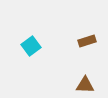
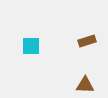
cyan square: rotated 36 degrees clockwise
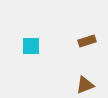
brown triangle: rotated 24 degrees counterclockwise
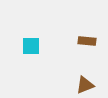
brown rectangle: rotated 24 degrees clockwise
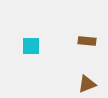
brown triangle: moved 2 px right, 1 px up
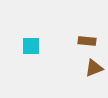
brown triangle: moved 7 px right, 16 px up
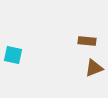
cyan square: moved 18 px left, 9 px down; rotated 12 degrees clockwise
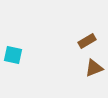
brown rectangle: rotated 36 degrees counterclockwise
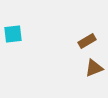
cyan square: moved 21 px up; rotated 18 degrees counterclockwise
